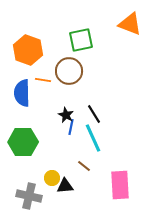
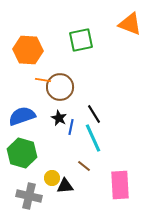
orange hexagon: rotated 16 degrees counterclockwise
brown circle: moved 9 px left, 16 px down
blue semicircle: moved 23 px down; rotated 72 degrees clockwise
black star: moved 7 px left, 3 px down
green hexagon: moved 1 px left, 11 px down; rotated 16 degrees clockwise
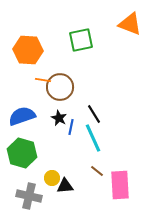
brown line: moved 13 px right, 5 px down
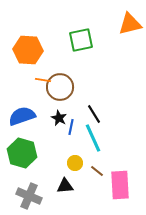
orange triangle: rotated 35 degrees counterclockwise
yellow circle: moved 23 px right, 15 px up
gray cross: rotated 10 degrees clockwise
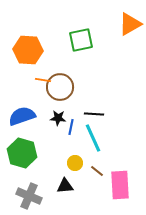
orange triangle: rotated 15 degrees counterclockwise
black line: rotated 54 degrees counterclockwise
black star: moved 1 px left; rotated 21 degrees counterclockwise
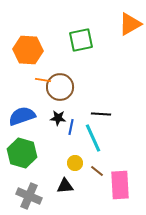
black line: moved 7 px right
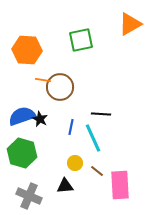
orange hexagon: moved 1 px left
black star: moved 18 px left, 1 px down; rotated 21 degrees clockwise
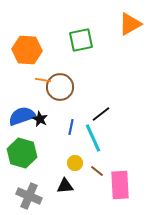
black line: rotated 42 degrees counterclockwise
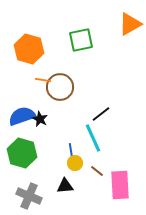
orange hexagon: moved 2 px right, 1 px up; rotated 12 degrees clockwise
blue line: moved 24 px down; rotated 21 degrees counterclockwise
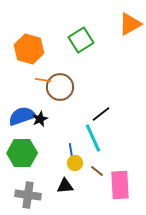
green square: rotated 20 degrees counterclockwise
black star: rotated 21 degrees clockwise
green hexagon: rotated 16 degrees counterclockwise
gray cross: moved 1 px left, 1 px up; rotated 15 degrees counterclockwise
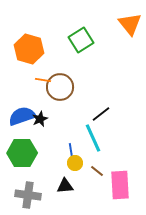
orange triangle: rotated 40 degrees counterclockwise
